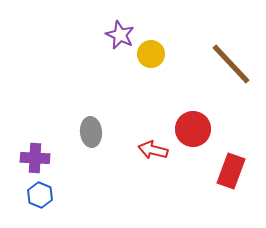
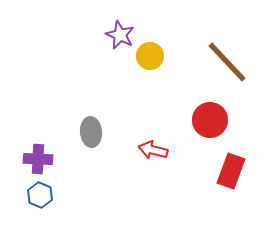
yellow circle: moved 1 px left, 2 px down
brown line: moved 4 px left, 2 px up
red circle: moved 17 px right, 9 px up
purple cross: moved 3 px right, 1 px down
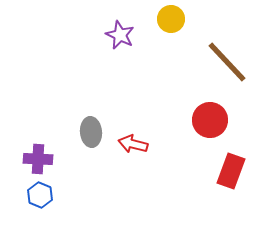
yellow circle: moved 21 px right, 37 px up
red arrow: moved 20 px left, 6 px up
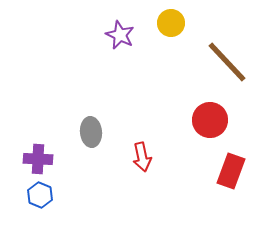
yellow circle: moved 4 px down
red arrow: moved 9 px right, 13 px down; rotated 116 degrees counterclockwise
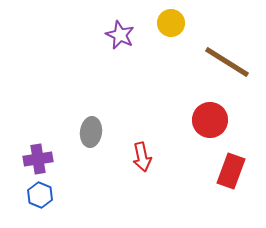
brown line: rotated 15 degrees counterclockwise
gray ellipse: rotated 12 degrees clockwise
purple cross: rotated 12 degrees counterclockwise
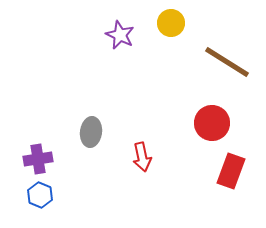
red circle: moved 2 px right, 3 px down
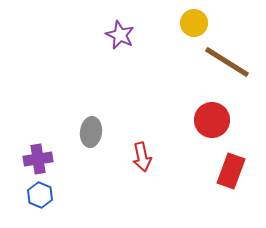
yellow circle: moved 23 px right
red circle: moved 3 px up
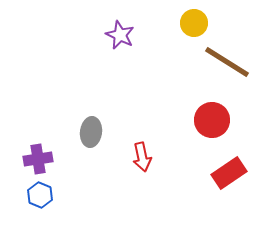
red rectangle: moved 2 px left, 2 px down; rotated 36 degrees clockwise
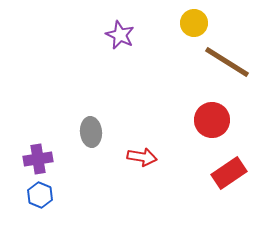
gray ellipse: rotated 12 degrees counterclockwise
red arrow: rotated 68 degrees counterclockwise
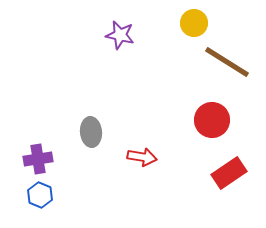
purple star: rotated 12 degrees counterclockwise
